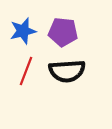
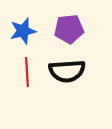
purple pentagon: moved 6 px right, 3 px up; rotated 12 degrees counterclockwise
red line: moved 1 px right, 1 px down; rotated 24 degrees counterclockwise
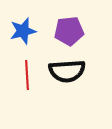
purple pentagon: moved 2 px down
red line: moved 3 px down
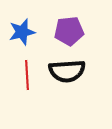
blue star: moved 1 px left, 1 px down
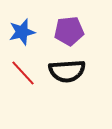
red line: moved 4 px left, 2 px up; rotated 40 degrees counterclockwise
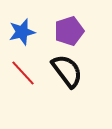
purple pentagon: rotated 12 degrees counterclockwise
black semicircle: rotated 123 degrees counterclockwise
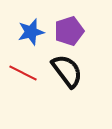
blue star: moved 9 px right
red line: rotated 20 degrees counterclockwise
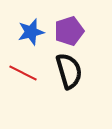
black semicircle: moved 2 px right; rotated 21 degrees clockwise
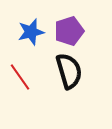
red line: moved 3 px left, 4 px down; rotated 28 degrees clockwise
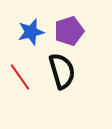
black semicircle: moved 7 px left
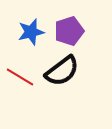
black semicircle: rotated 69 degrees clockwise
red line: rotated 24 degrees counterclockwise
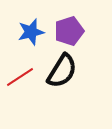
black semicircle: rotated 21 degrees counterclockwise
red line: rotated 64 degrees counterclockwise
